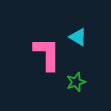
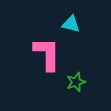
cyan triangle: moved 7 px left, 13 px up; rotated 18 degrees counterclockwise
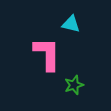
green star: moved 2 px left, 3 px down
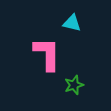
cyan triangle: moved 1 px right, 1 px up
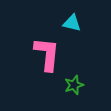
pink L-shape: rotated 6 degrees clockwise
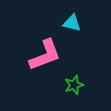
pink L-shape: moved 2 px left, 1 px down; rotated 63 degrees clockwise
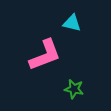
green star: moved 4 px down; rotated 30 degrees clockwise
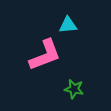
cyan triangle: moved 4 px left, 2 px down; rotated 18 degrees counterclockwise
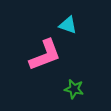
cyan triangle: rotated 24 degrees clockwise
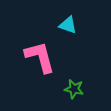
pink L-shape: moved 5 px left, 2 px down; rotated 84 degrees counterclockwise
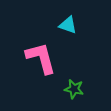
pink L-shape: moved 1 px right, 1 px down
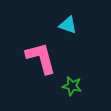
green star: moved 2 px left, 3 px up
